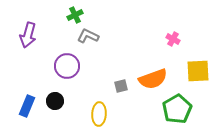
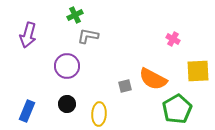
gray L-shape: rotated 15 degrees counterclockwise
orange semicircle: rotated 48 degrees clockwise
gray square: moved 4 px right
black circle: moved 12 px right, 3 px down
blue rectangle: moved 5 px down
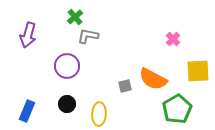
green cross: moved 2 px down; rotated 14 degrees counterclockwise
pink cross: rotated 16 degrees clockwise
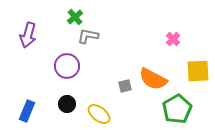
yellow ellipse: rotated 55 degrees counterclockwise
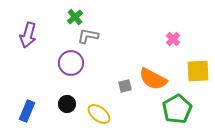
purple circle: moved 4 px right, 3 px up
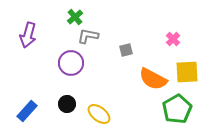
yellow square: moved 11 px left, 1 px down
gray square: moved 1 px right, 36 px up
blue rectangle: rotated 20 degrees clockwise
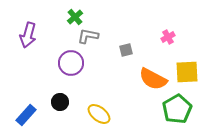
pink cross: moved 5 px left, 2 px up; rotated 16 degrees clockwise
black circle: moved 7 px left, 2 px up
blue rectangle: moved 1 px left, 4 px down
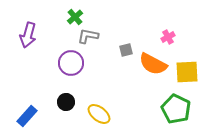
orange semicircle: moved 15 px up
black circle: moved 6 px right
green pentagon: moved 1 px left; rotated 16 degrees counterclockwise
blue rectangle: moved 1 px right, 1 px down
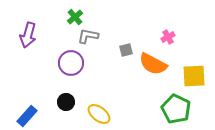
yellow square: moved 7 px right, 4 px down
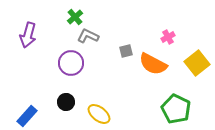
gray L-shape: rotated 15 degrees clockwise
gray square: moved 1 px down
yellow square: moved 3 px right, 13 px up; rotated 35 degrees counterclockwise
